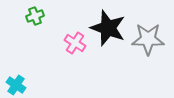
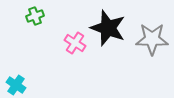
gray star: moved 4 px right
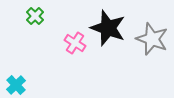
green cross: rotated 24 degrees counterclockwise
gray star: rotated 20 degrees clockwise
cyan cross: rotated 12 degrees clockwise
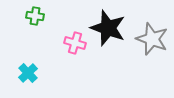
green cross: rotated 36 degrees counterclockwise
pink cross: rotated 15 degrees counterclockwise
cyan cross: moved 12 px right, 12 px up
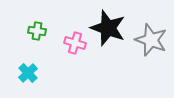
green cross: moved 2 px right, 15 px down
gray star: moved 1 px left, 1 px down
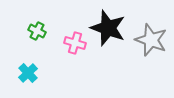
green cross: rotated 18 degrees clockwise
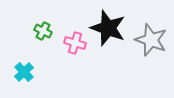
green cross: moved 6 px right
cyan cross: moved 4 px left, 1 px up
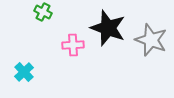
green cross: moved 19 px up
pink cross: moved 2 px left, 2 px down; rotated 20 degrees counterclockwise
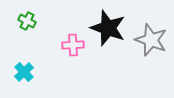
green cross: moved 16 px left, 9 px down
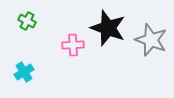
cyan cross: rotated 12 degrees clockwise
